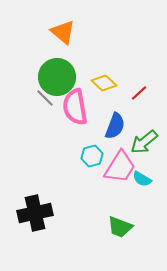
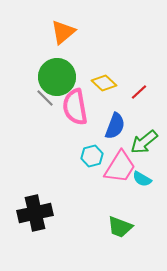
orange triangle: rotated 40 degrees clockwise
red line: moved 1 px up
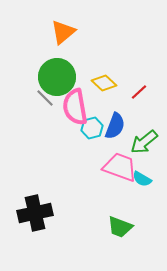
cyan hexagon: moved 28 px up
pink trapezoid: rotated 102 degrees counterclockwise
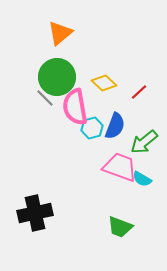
orange triangle: moved 3 px left, 1 px down
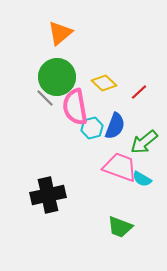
black cross: moved 13 px right, 18 px up
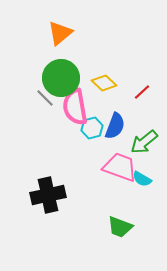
green circle: moved 4 px right, 1 px down
red line: moved 3 px right
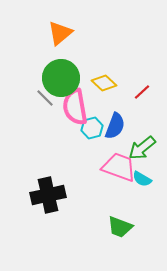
green arrow: moved 2 px left, 6 px down
pink trapezoid: moved 1 px left
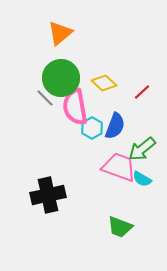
cyan hexagon: rotated 15 degrees counterclockwise
green arrow: moved 1 px down
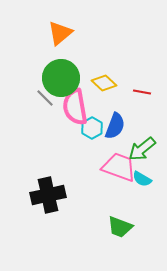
red line: rotated 54 degrees clockwise
